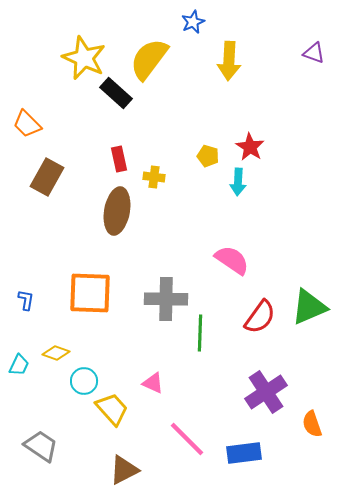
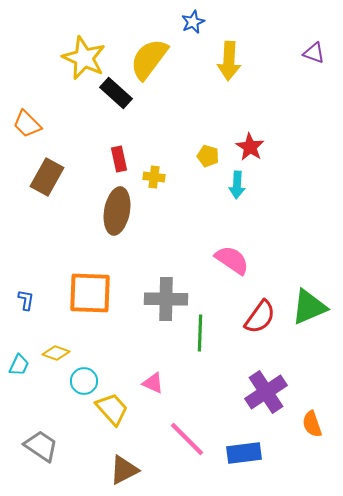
cyan arrow: moved 1 px left, 3 px down
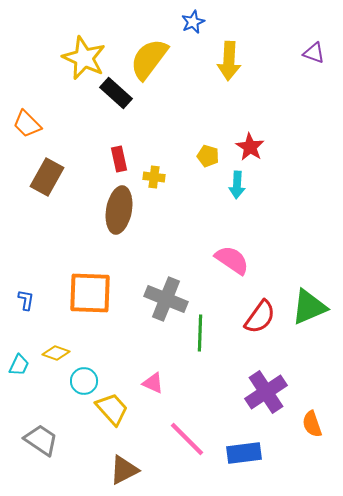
brown ellipse: moved 2 px right, 1 px up
gray cross: rotated 21 degrees clockwise
gray trapezoid: moved 6 px up
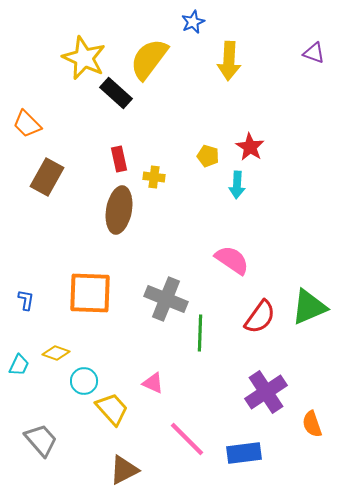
gray trapezoid: rotated 15 degrees clockwise
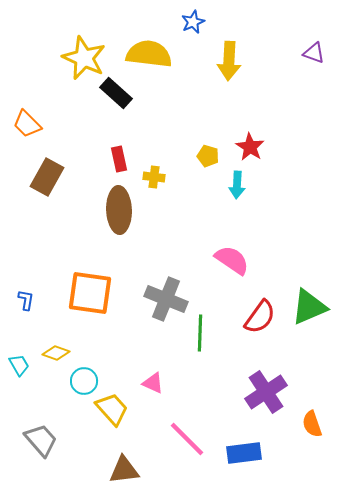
yellow semicircle: moved 5 px up; rotated 60 degrees clockwise
brown ellipse: rotated 12 degrees counterclockwise
orange square: rotated 6 degrees clockwise
cyan trapezoid: rotated 55 degrees counterclockwise
brown triangle: rotated 20 degrees clockwise
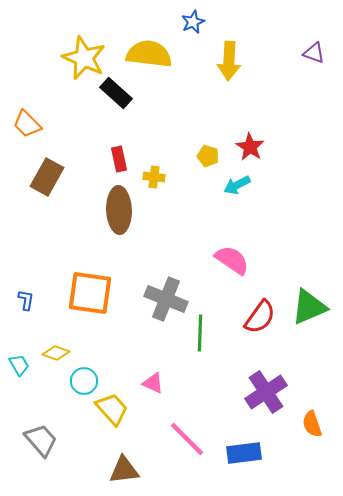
cyan arrow: rotated 60 degrees clockwise
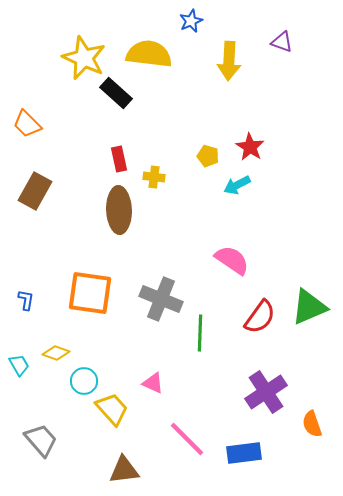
blue star: moved 2 px left, 1 px up
purple triangle: moved 32 px left, 11 px up
brown rectangle: moved 12 px left, 14 px down
gray cross: moved 5 px left
